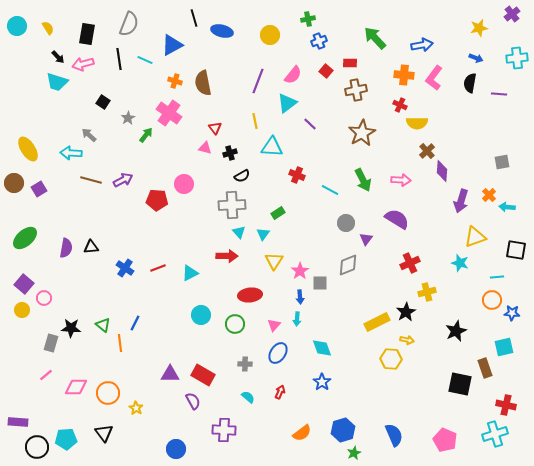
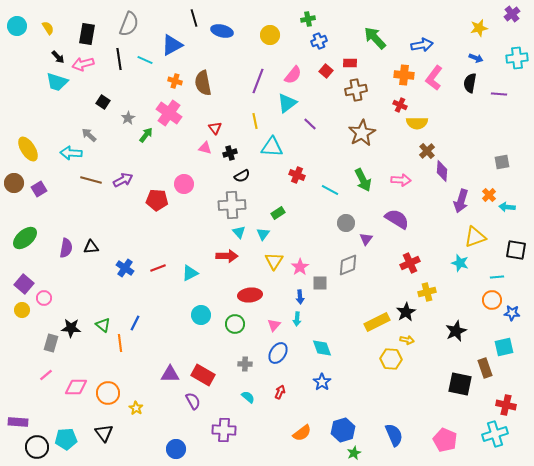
pink star at (300, 271): moved 4 px up
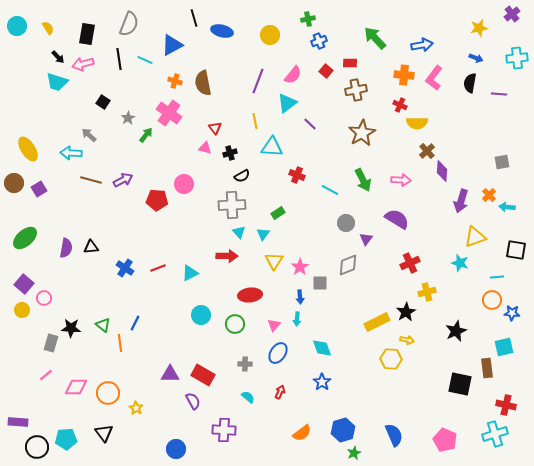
brown rectangle at (485, 368): moved 2 px right; rotated 12 degrees clockwise
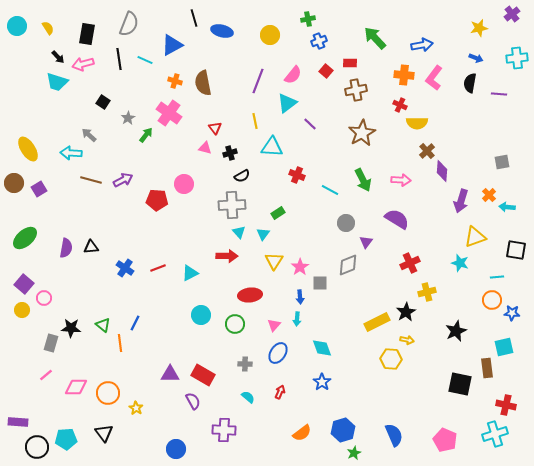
purple triangle at (366, 239): moved 3 px down
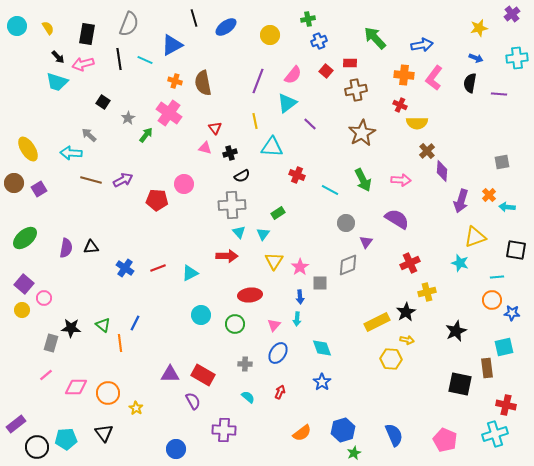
blue ellipse at (222, 31): moved 4 px right, 4 px up; rotated 50 degrees counterclockwise
purple rectangle at (18, 422): moved 2 px left, 2 px down; rotated 42 degrees counterclockwise
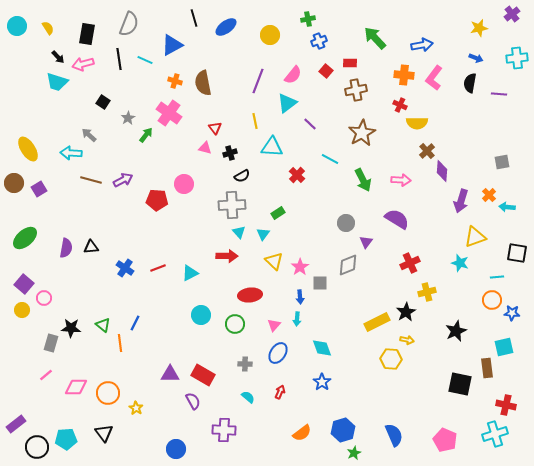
red cross at (297, 175): rotated 21 degrees clockwise
cyan line at (330, 190): moved 31 px up
black square at (516, 250): moved 1 px right, 3 px down
yellow triangle at (274, 261): rotated 18 degrees counterclockwise
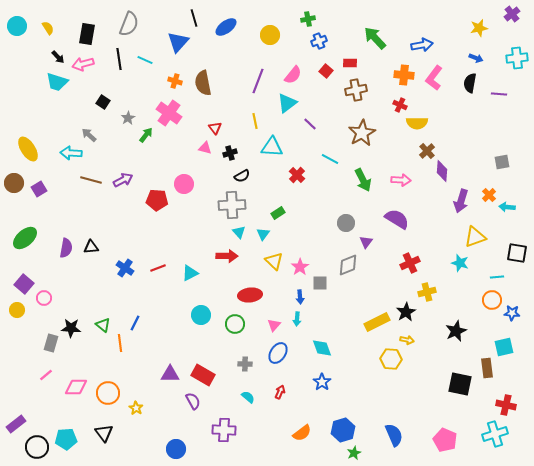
blue triangle at (172, 45): moved 6 px right, 3 px up; rotated 20 degrees counterclockwise
yellow circle at (22, 310): moved 5 px left
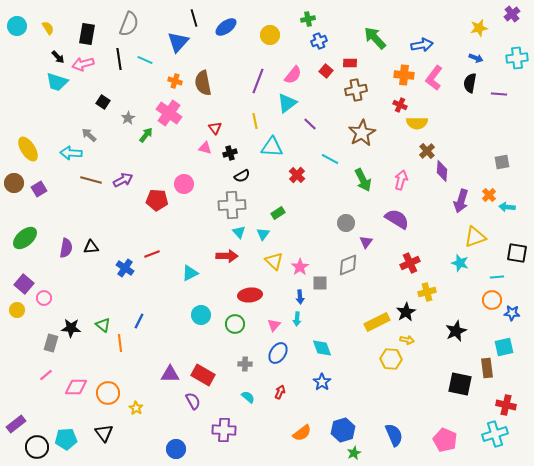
pink arrow at (401, 180): rotated 78 degrees counterclockwise
red line at (158, 268): moved 6 px left, 14 px up
blue line at (135, 323): moved 4 px right, 2 px up
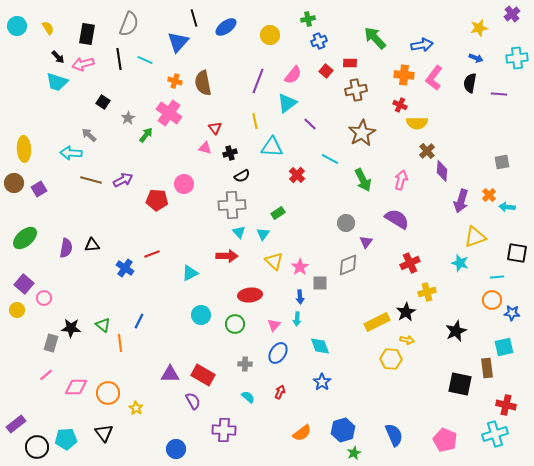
yellow ellipse at (28, 149): moved 4 px left; rotated 30 degrees clockwise
black triangle at (91, 247): moved 1 px right, 2 px up
cyan diamond at (322, 348): moved 2 px left, 2 px up
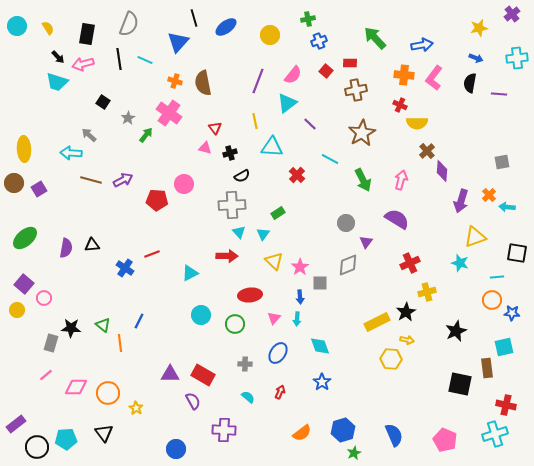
pink triangle at (274, 325): moved 7 px up
